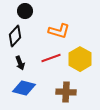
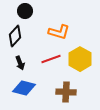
orange L-shape: moved 1 px down
red line: moved 1 px down
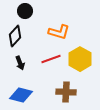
blue diamond: moved 3 px left, 7 px down
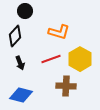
brown cross: moved 6 px up
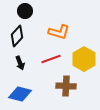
black diamond: moved 2 px right
yellow hexagon: moved 4 px right
blue diamond: moved 1 px left, 1 px up
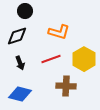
black diamond: rotated 30 degrees clockwise
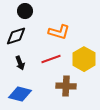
black diamond: moved 1 px left
